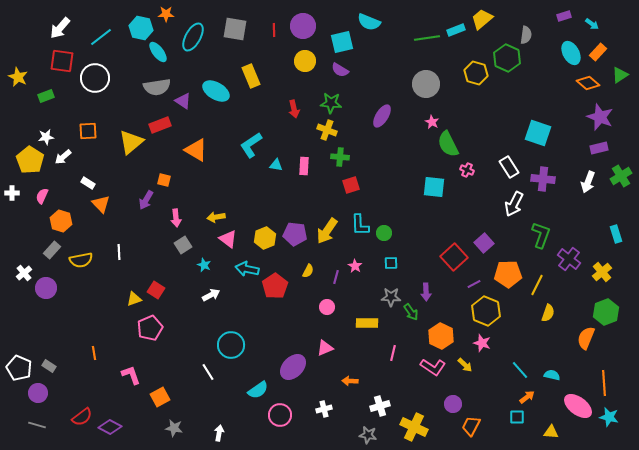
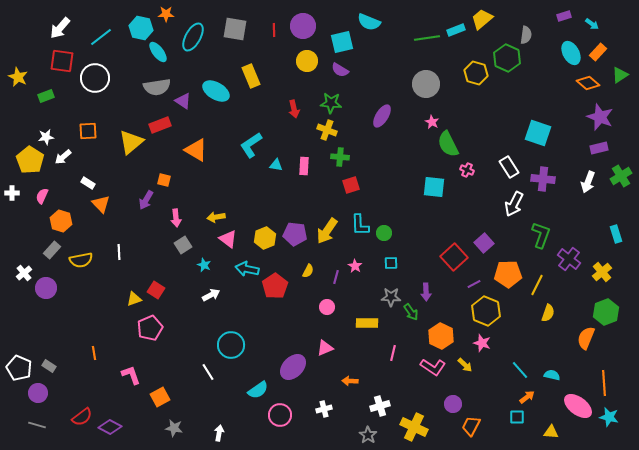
yellow circle at (305, 61): moved 2 px right
gray star at (368, 435): rotated 24 degrees clockwise
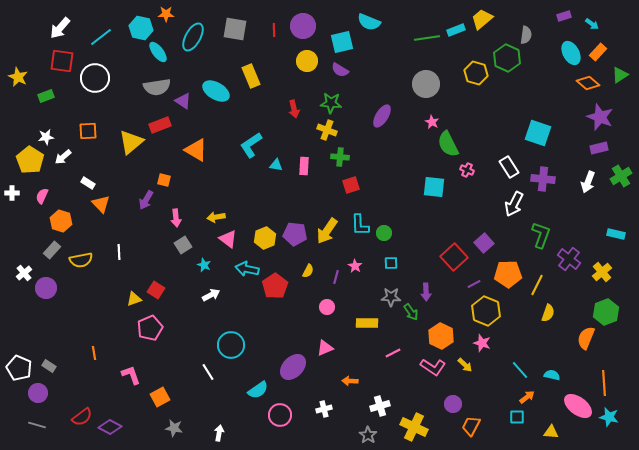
cyan rectangle at (616, 234): rotated 60 degrees counterclockwise
pink line at (393, 353): rotated 49 degrees clockwise
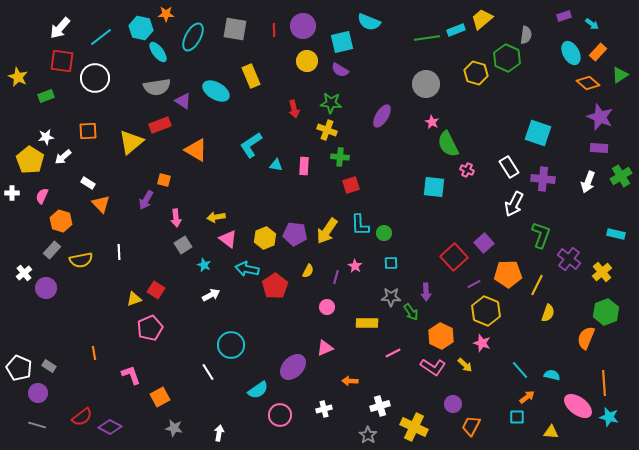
purple rectangle at (599, 148): rotated 18 degrees clockwise
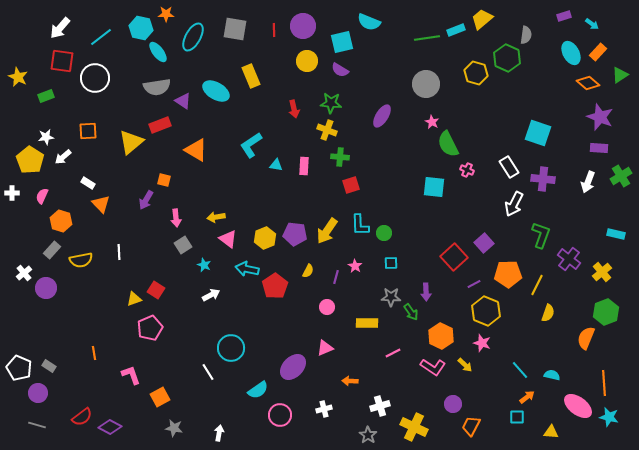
cyan circle at (231, 345): moved 3 px down
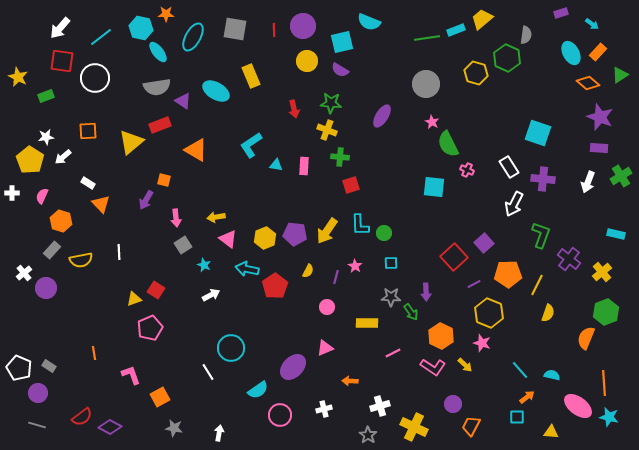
purple rectangle at (564, 16): moved 3 px left, 3 px up
yellow hexagon at (486, 311): moved 3 px right, 2 px down
